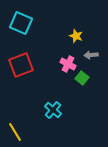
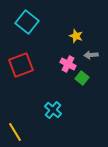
cyan square: moved 6 px right, 1 px up; rotated 15 degrees clockwise
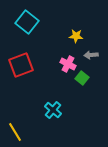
yellow star: rotated 16 degrees counterclockwise
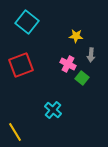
gray arrow: rotated 80 degrees counterclockwise
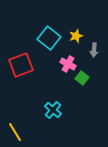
cyan square: moved 22 px right, 16 px down
yellow star: rotated 24 degrees counterclockwise
gray arrow: moved 3 px right, 5 px up
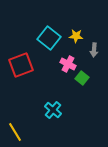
yellow star: rotated 24 degrees clockwise
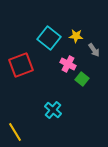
gray arrow: rotated 40 degrees counterclockwise
green square: moved 1 px down
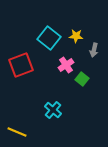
gray arrow: rotated 48 degrees clockwise
pink cross: moved 2 px left, 1 px down; rotated 28 degrees clockwise
yellow line: moved 2 px right; rotated 36 degrees counterclockwise
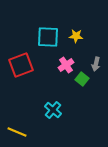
cyan square: moved 1 px left, 1 px up; rotated 35 degrees counterclockwise
gray arrow: moved 2 px right, 14 px down
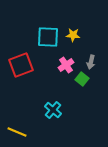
yellow star: moved 3 px left, 1 px up
gray arrow: moved 5 px left, 2 px up
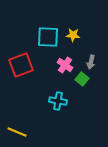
pink cross: moved 1 px left; rotated 21 degrees counterclockwise
cyan cross: moved 5 px right, 9 px up; rotated 30 degrees counterclockwise
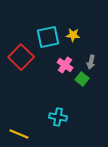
cyan square: rotated 15 degrees counterclockwise
red square: moved 8 px up; rotated 25 degrees counterclockwise
cyan cross: moved 16 px down
yellow line: moved 2 px right, 2 px down
